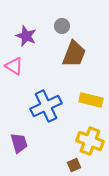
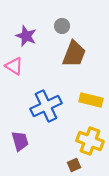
purple trapezoid: moved 1 px right, 2 px up
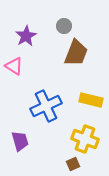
gray circle: moved 2 px right
purple star: rotated 20 degrees clockwise
brown trapezoid: moved 2 px right, 1 px up
yellow cross: moved 5 px left, 2 px up
brown square: moved 1 px left, 1 px up
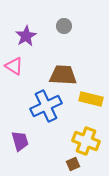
brown trapezoid: moved 13 px left, 22 px down; rotated 108 degrees counterclockwise
yellow rectangle: moved 1 px up
yellow cross: moved 1 px right, 2 px down
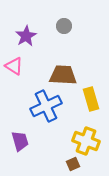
yellow rectangle: rotated 60 degrees clockwise
